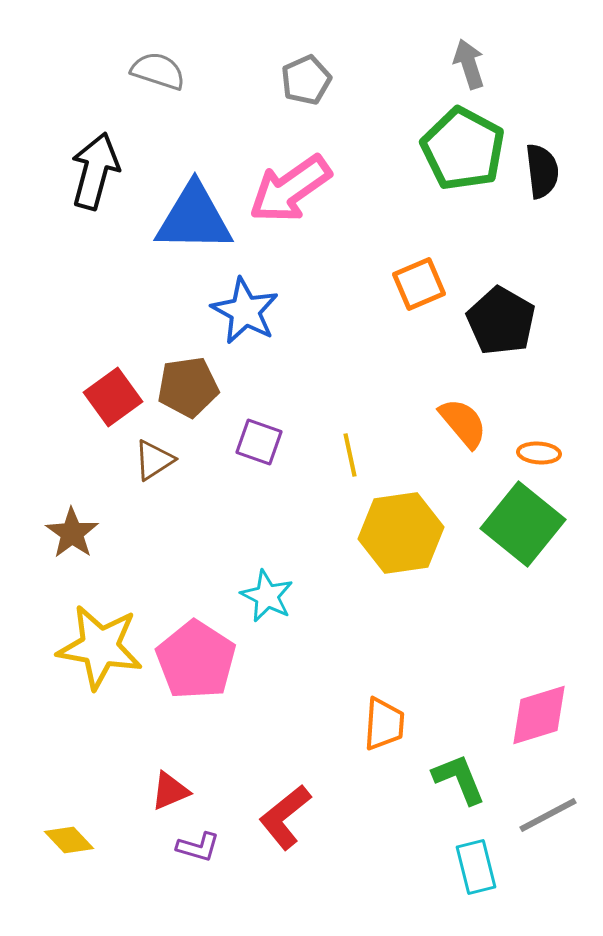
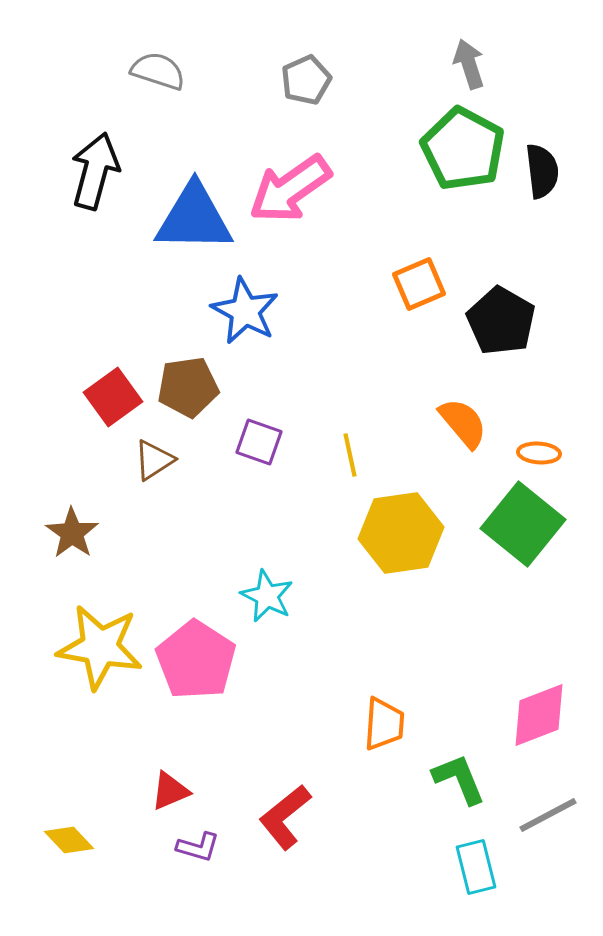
pink diamond: rotated 4 degrees counterclockwise
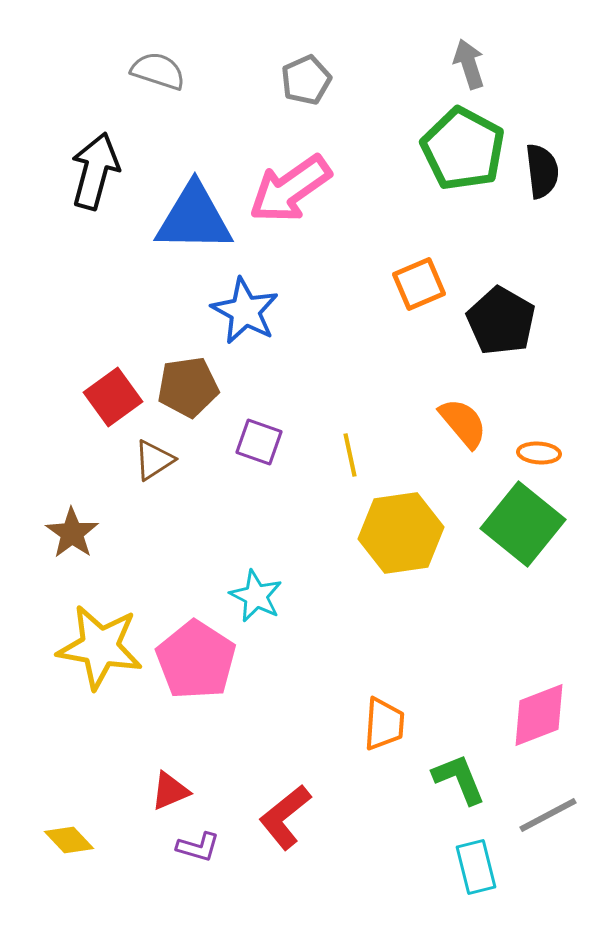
cyan star: moved 11 px left
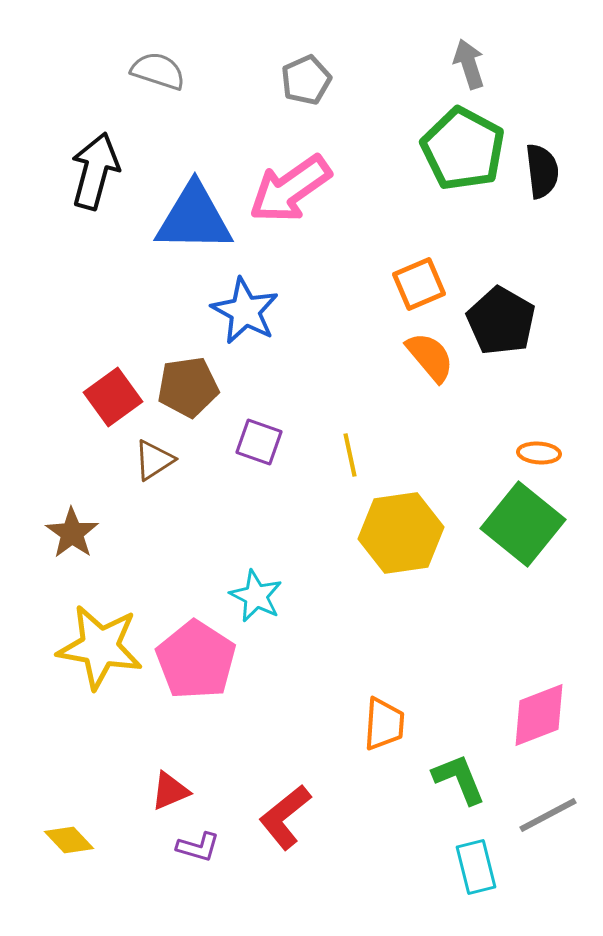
orange semicircle: moved 33 px left, 66 px up
